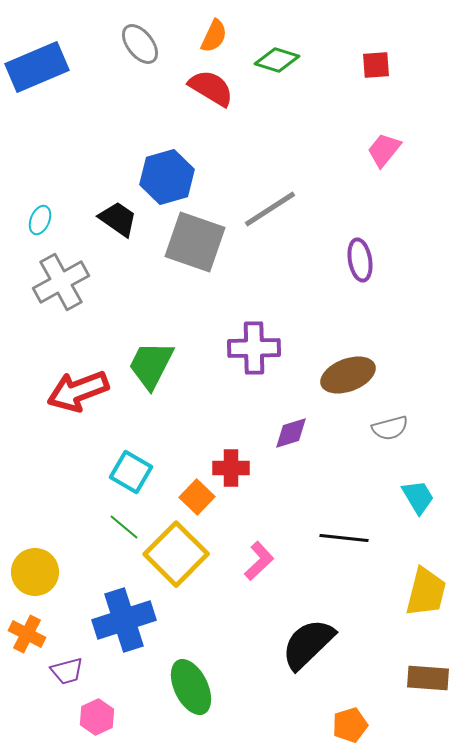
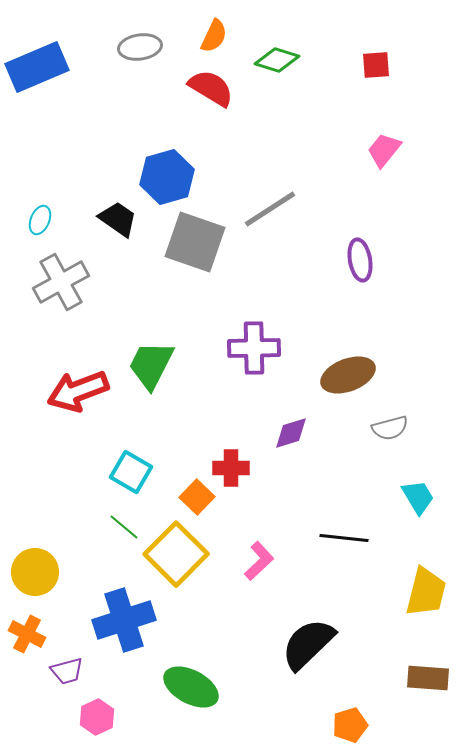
gray ellipse: moved 3 px down; rotated 60 degrees counterclockwise
green ellipse: rotated 36 degrees counterclockwise
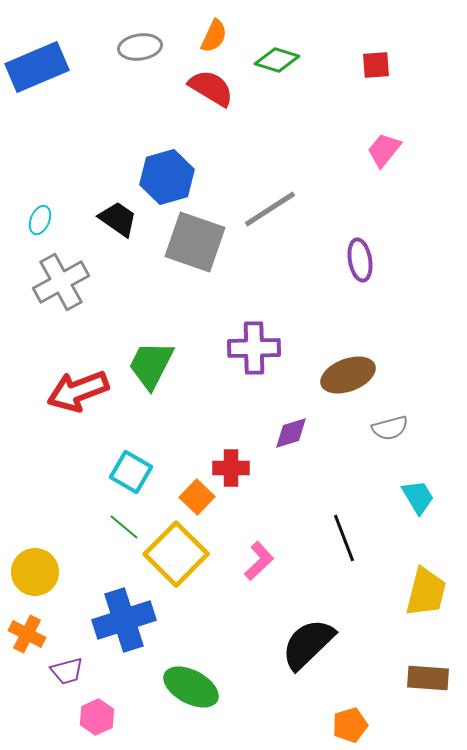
black line: rotated 63 degrees clockwise
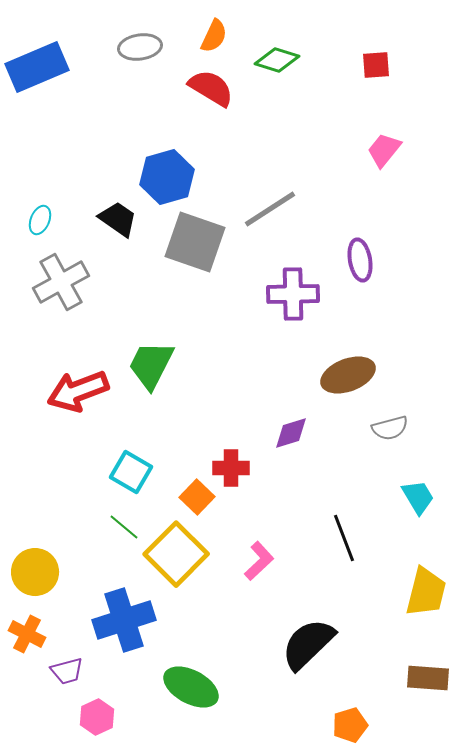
purple cross: moved 39 px right, 54 px up
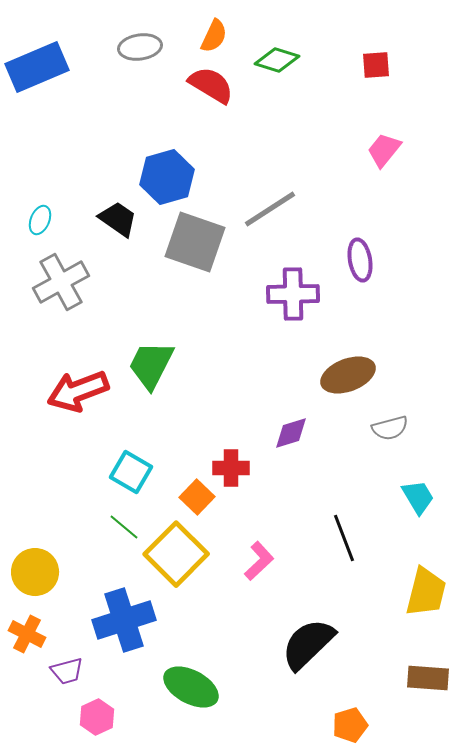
red semicircle: moved 3 px up
